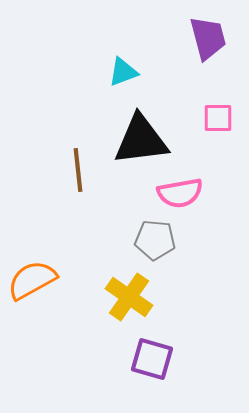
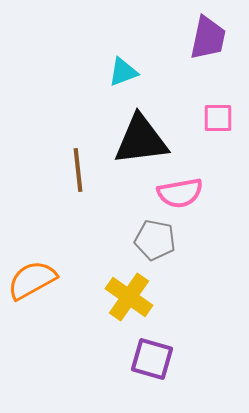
purple trapezoid: rotated 27 degrees clockwise
gray pentagon: rotated 6 degrees clockwise
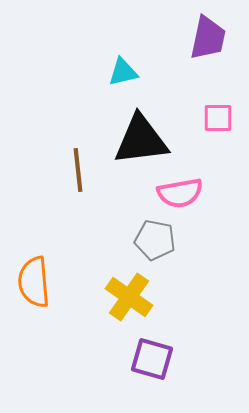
cyan triangle: rotated 8 degrees clockwise
orange semicircle: moved 2 px right, 2 px down; rotated 66 degrees counterclockwise
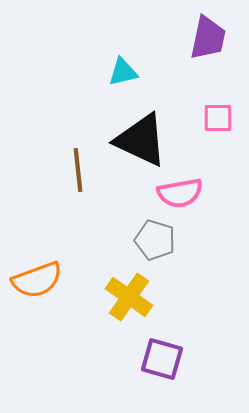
black triangle: rotated 32 degrees clockwise
gray pentagon: rotated 6 degrees clockwise
orange semicircle: moved 3 px right, 2 px up; rotated 105 degrees counterclockwise
purple square: moved 10 px right
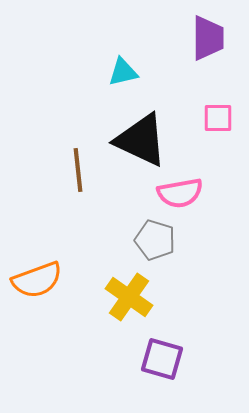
purple trapezoid: rotated 12 degrees counterclockwise
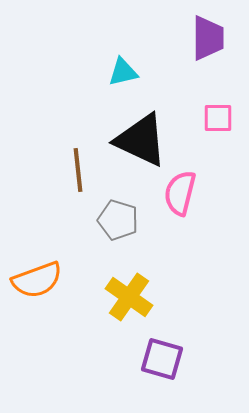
pink semicircle: rotated 114 degrees clockwise
gray pentagon: moved 37 px left, 20 px up
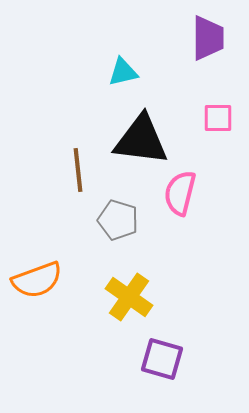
black triangle: rotated 18 degrees counterclockwise
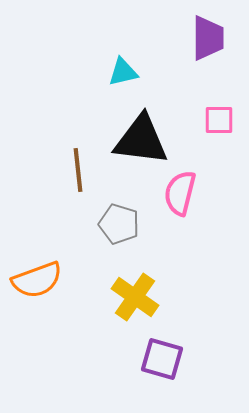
pink square: moved 1 px right, 2 px down
gray pentagon: moved 1 px right, 4 px down
yellow cross: moved 6 px right
